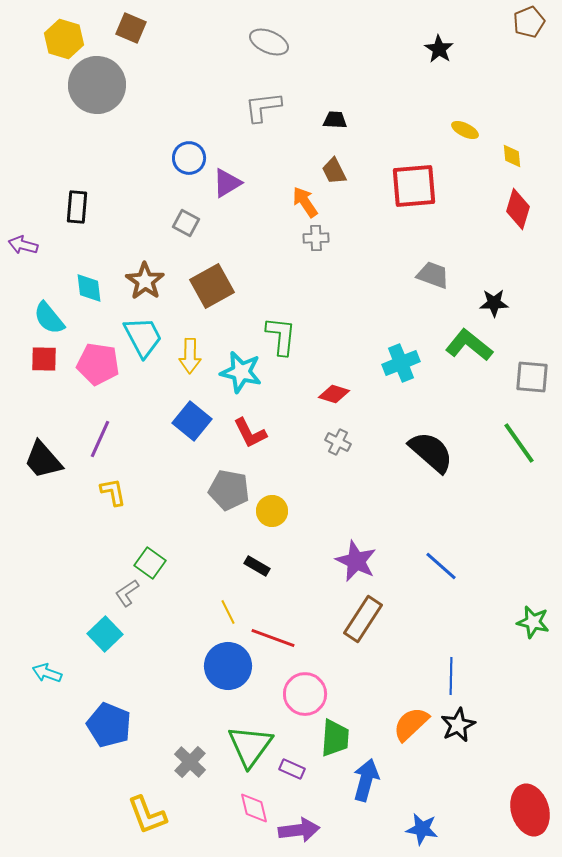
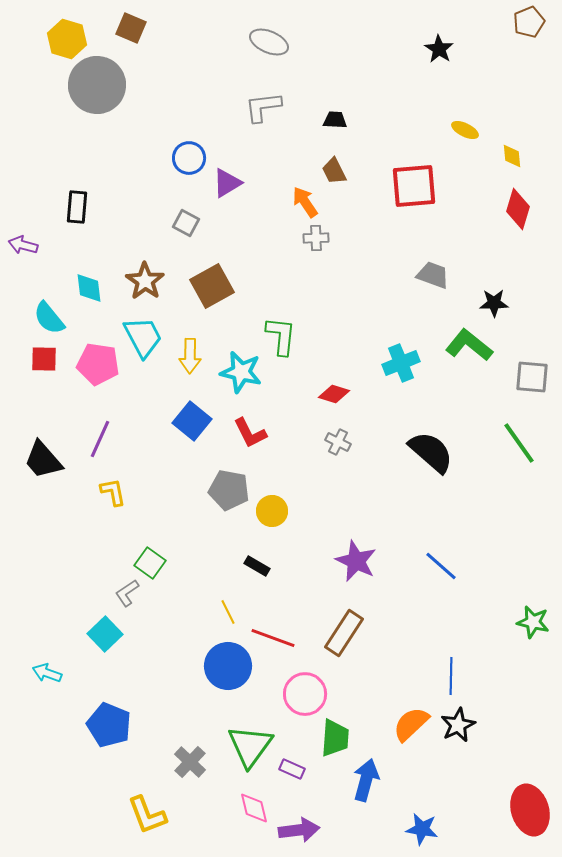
yellow hexagon at (64, 39): moved 3 px right
brown rectangle at (363, 619): moved 19 px left, 14 px down
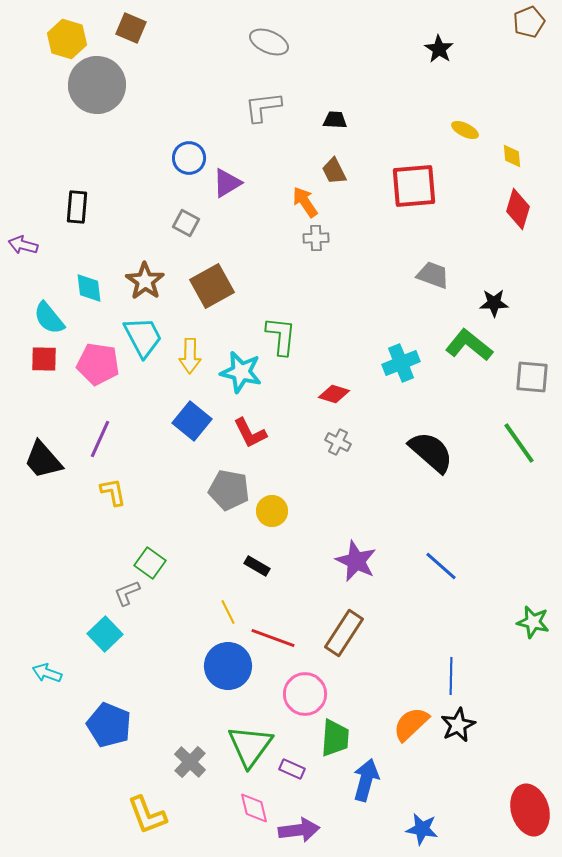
gray L-shape at (127, 593): rotated 12 degrees clockwise
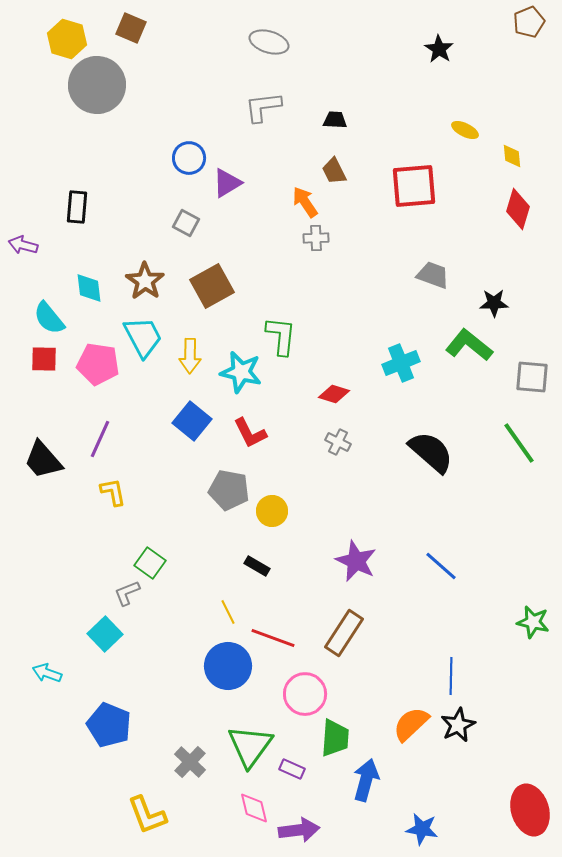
gray ellipse at (269, 42): rotated 6 degrees counterclockwise
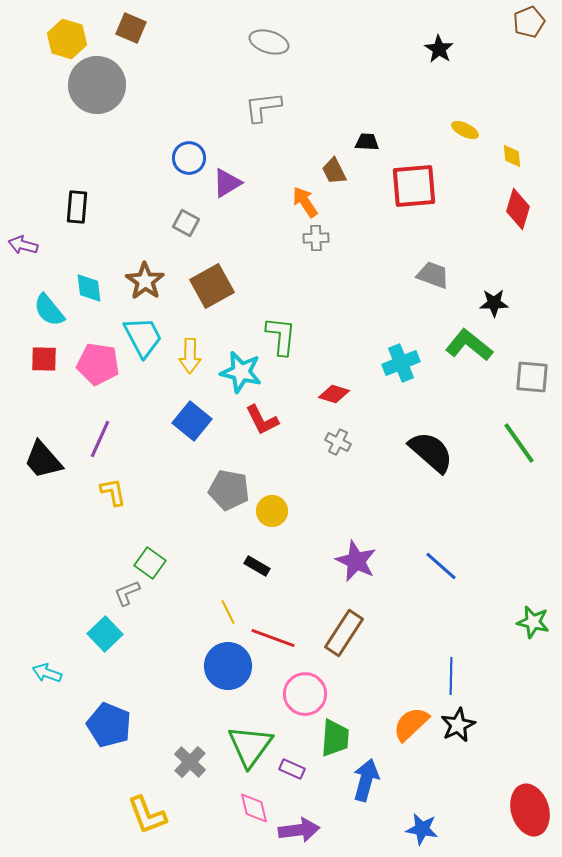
black trapezoid at (335, 120): moved 32 px right, 22 px down
cyan semicircle at (49, 318): moved 8 px up
red L-shape at (250, 433): moved 12 px right, 13 px up
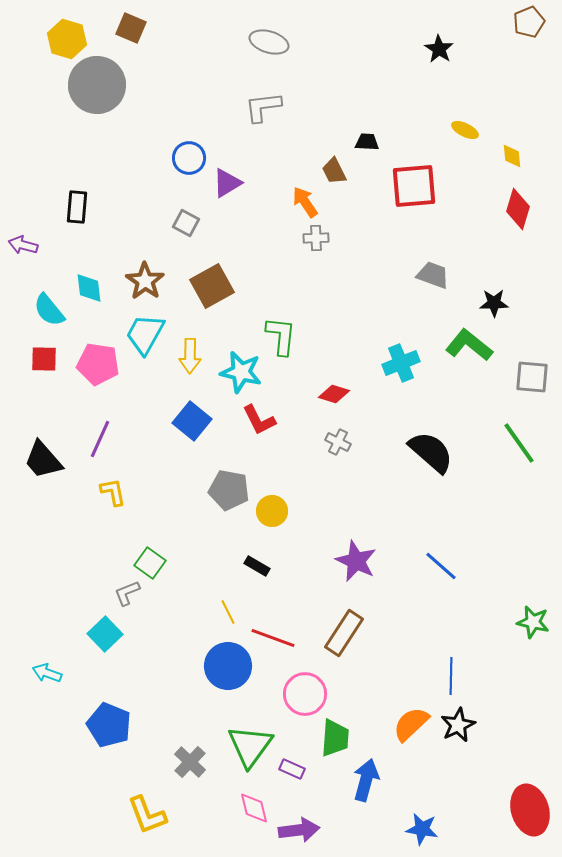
cyan trapezoid at (143, 337): moved 2 px right, 3 px up; rotated 123 degrees counterclockwise
red L-shape at (262, 420): moved 3 px left
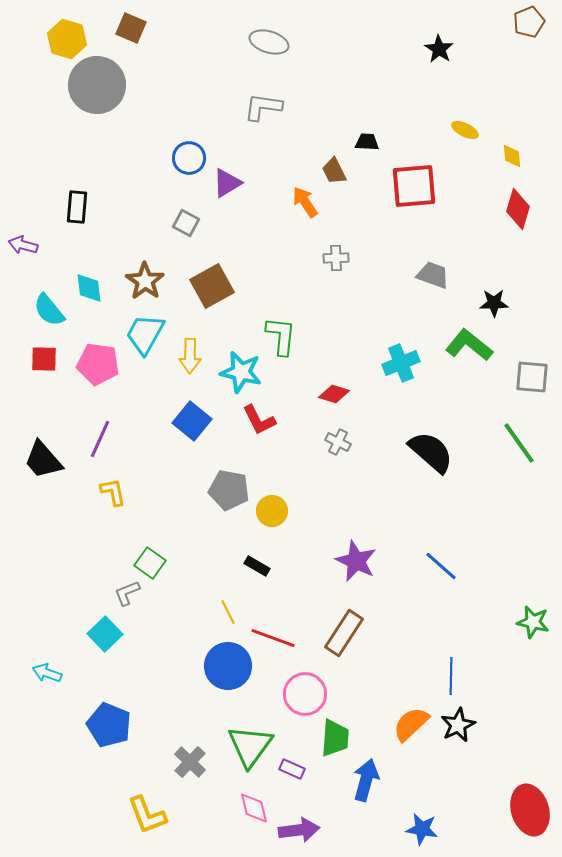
gray L-shape at (263, 107): rotated 15 degrees clockwise
gray cross at (316, 238): moved 20 px right, 20 px down
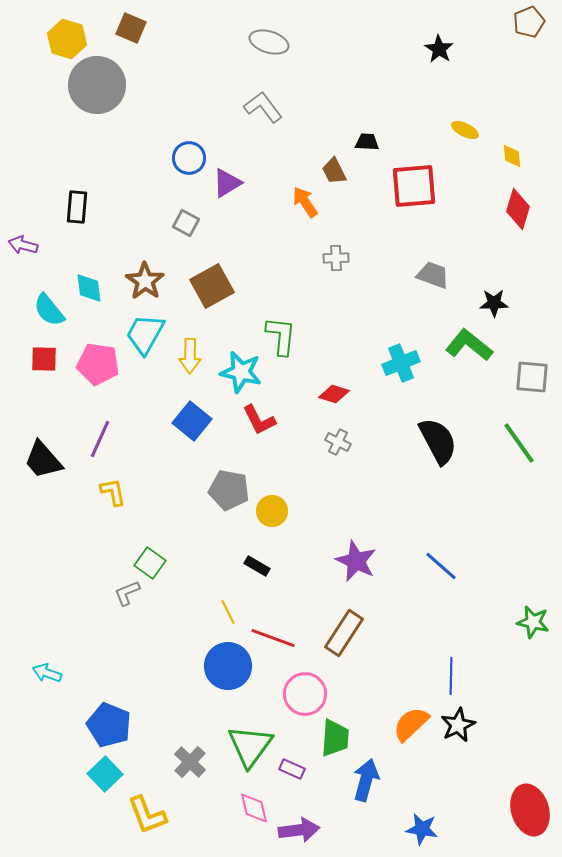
gray L-shape at (263, 107): rotated 45 degrees clockwise
black semicircle at (431, 452): moved 7 px right, 11 px up; rotated 21 degrees clockwise
cyan square at (105, 634): moved 140 px down
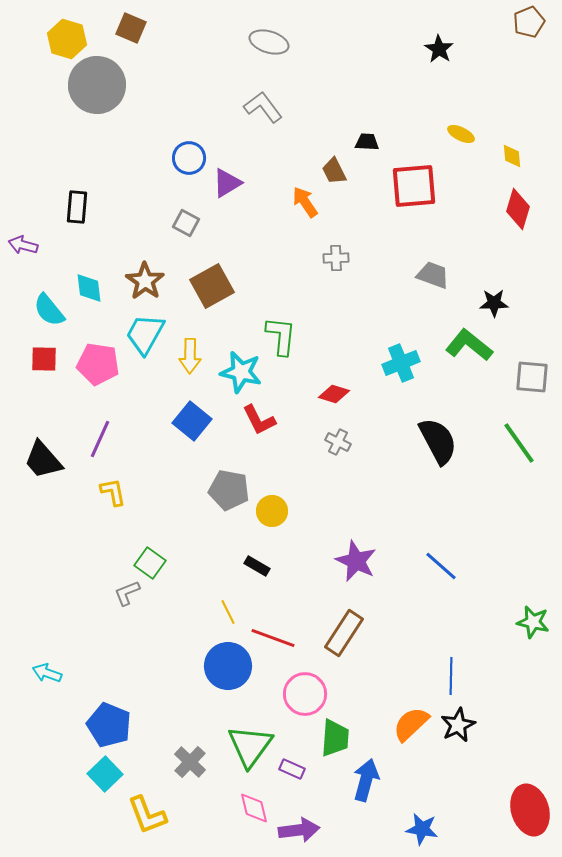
yellow ellipse at (465, 130): moved 4 px left, 4 px down
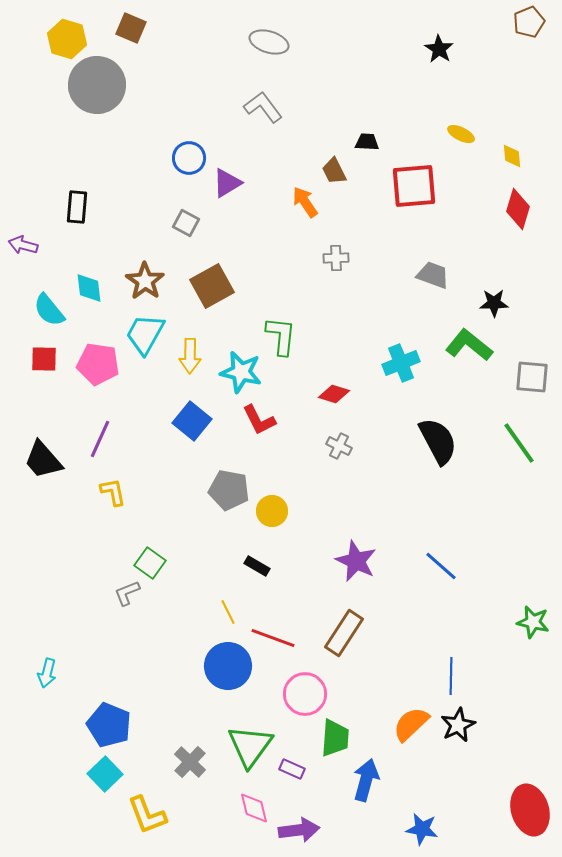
gray cross at (338, 442): moved 1 px right, 4 px down
cyan arrow at (47, 673): rotated 96 degrees counterclockwise
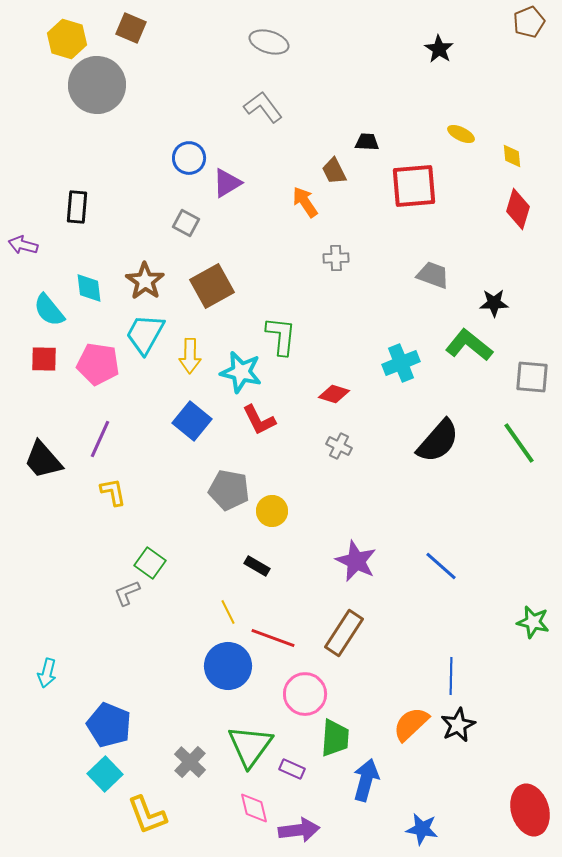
black semicircle at (438, 441): rotated 69 degrees clockwise
